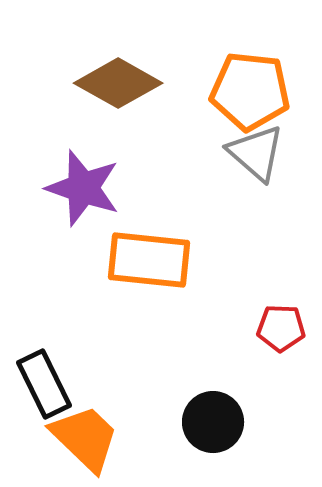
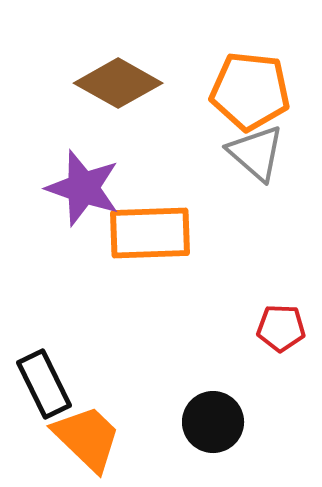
orange rectangle: moved 1 px right, 27 px up; rotated 8 degrees counterclockwise
orange trapezoid: moved 2 px right
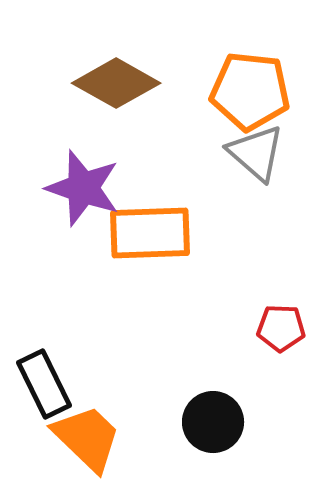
brown diamond: moved 2 px left
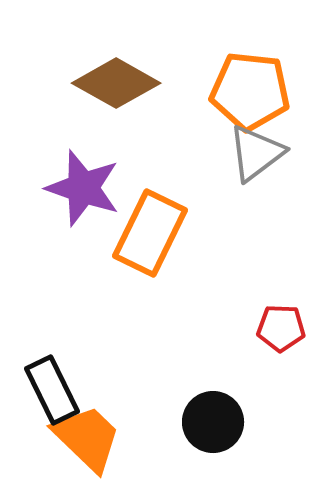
gray triangle: rotated 42 degrees clockwise
orange rectangle: rotated 62 degrees counterclockwise
black rectangle: moved 8 px right, 6 px down
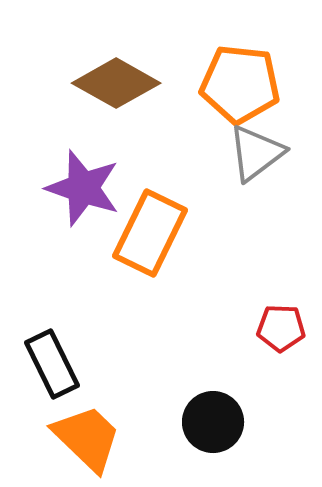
orange pentagon: moved 10 px left, 7 px up
black rectangle: moved 26 px up
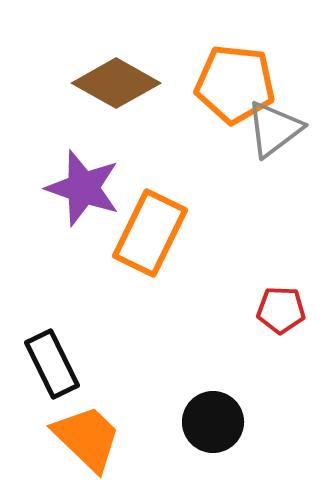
orange pentagon: moved 5 px left
gray triangle: moved 18 px right, 24 px up
red pentagon: moved 18 px up
